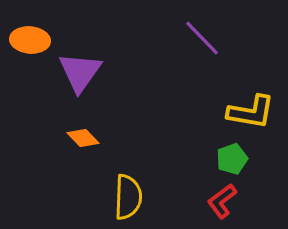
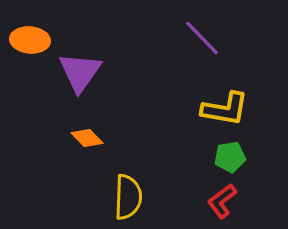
yellow L-shape: moved 26 px left, 3 px up
orange diamond: moved 4 px right
green pentagon: moved 2 px left, 2 px up; rotated 12 degrees clockwise
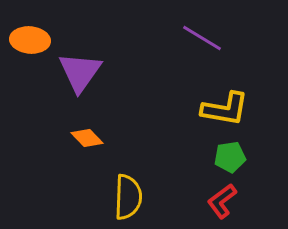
purple line: rotated 15 degrees counterclockwise
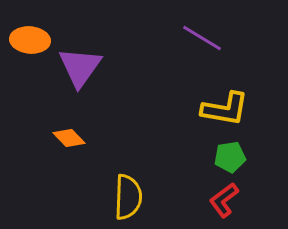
purple triangle: moved 5 px up
orange diamond: moved 18 px left
red L-shape: moved 2 px right, 1 px up
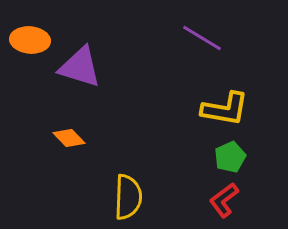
purple triangle: rotated 48 degrees counterclockwise
green pentagon: rotated 16 degrees counterclockwise
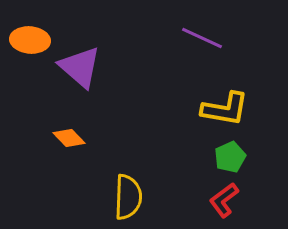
purple line: rotated 6 degrees counterclockwise
purple triangle: rotated 24 degrees clockwise
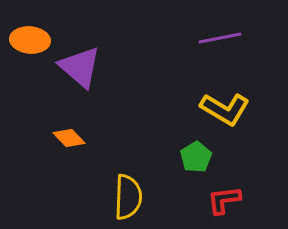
purple line: moved 18 px right; rotated 36 degrees counterclockwise
yellow L-shape: rotated 21 degrees clockwise
green pentagon: moved 34 px left; rotated 8 degrees counterclockwise
red L-shape: rotated 30 degrees clockwise
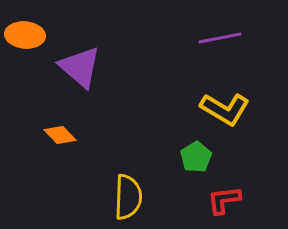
orange ellipse: moved 5 px left, 5 px up
orange diamond: moved 9 px left, 3 px up
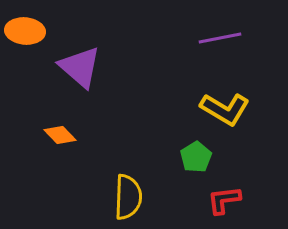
orange ellipse: moved 4 px up
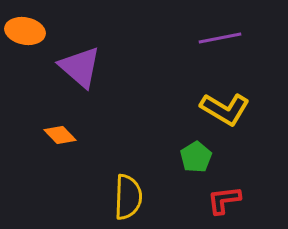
orange ellipse: rotated 6 degrees clockwise
